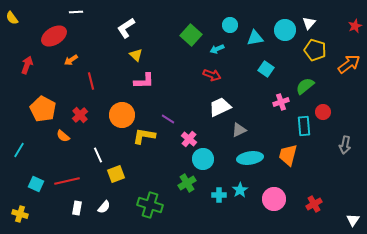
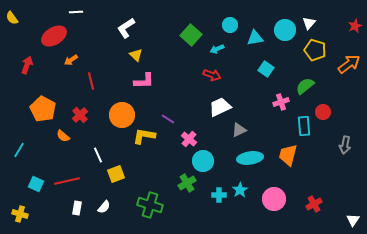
cyan circle at (203, 159): moved 2 px down
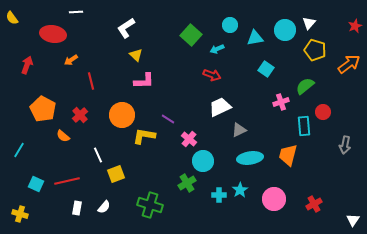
red ellipse at (54, 36): moved 1 px left, 2 px up; rotated 40 degrees clockwise
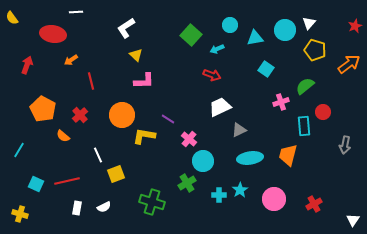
green cross at (150, 205): moved 2 px right, 3 px up
white semicircle at (104, 207): rotated 24 degrees clockwise
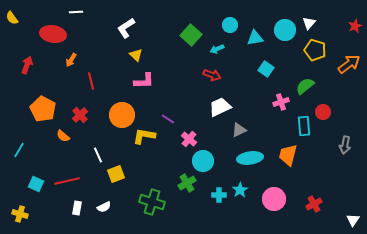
orange arrow at (71, 60): rotated 24 degrees counterclockwise
